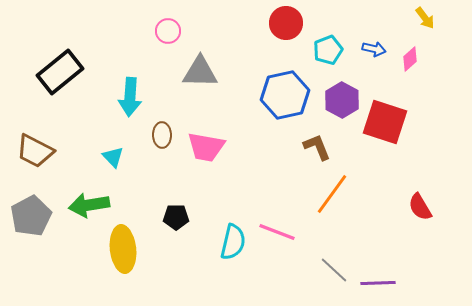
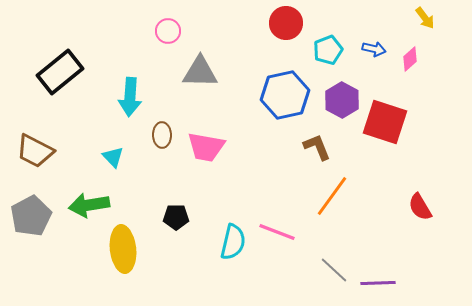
orange line: moved 2 px down
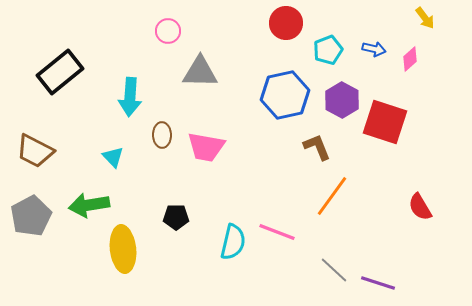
purple line: rotated 20 degrees clockwise
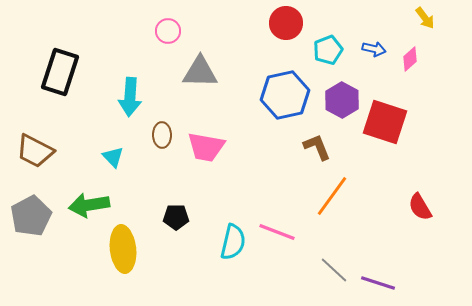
black rectangle: rotated 33 degrees counterclockwise
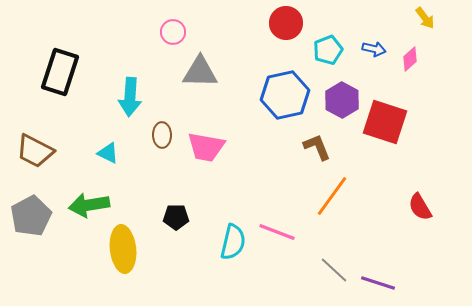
pink circle: moved 5 px right, 1 px down
cyan triangle: moved 5 px left, 4 px up; rotated 20 degrees counterclockwise
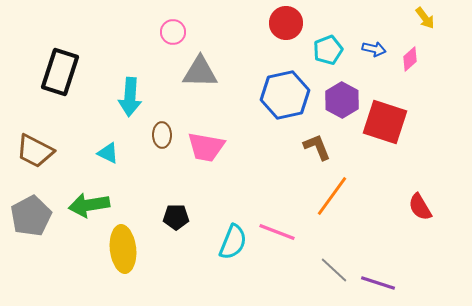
cyan semicircle: rotated 9 degrees clockwise
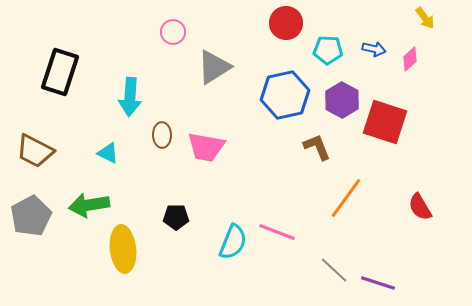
cyan pentagon: rotated 24 degrees clockwise
gray triangle: moved 14 px right, 5 px up; rotated 33 degrees counterclockwise
orange line: moved 14 px right, 2 px down
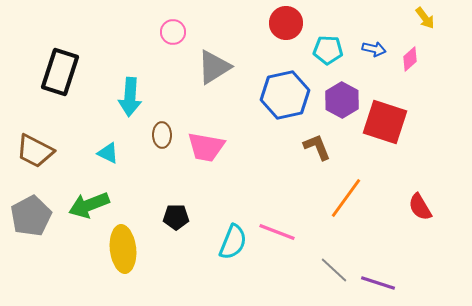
green arrow: rotated 12 degrees counterclockwise
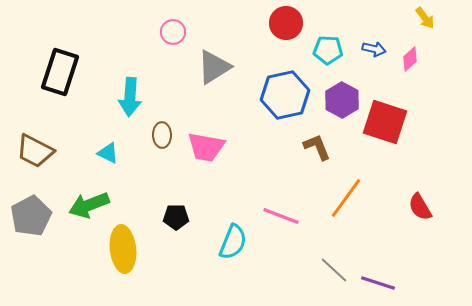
pink line: moved 4 px right, 16 px up
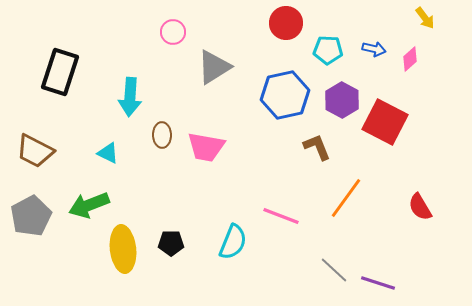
red square: rotated 9 degrees clockwise
black pentagon: moved 5 px left, 26 px down
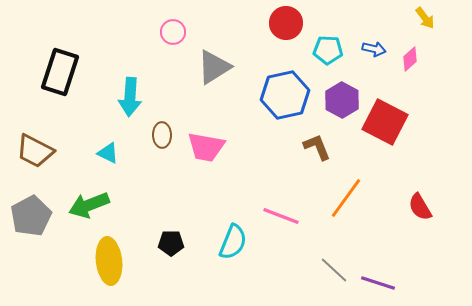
yellow ellipse: moved 14 px left, 12 px down
